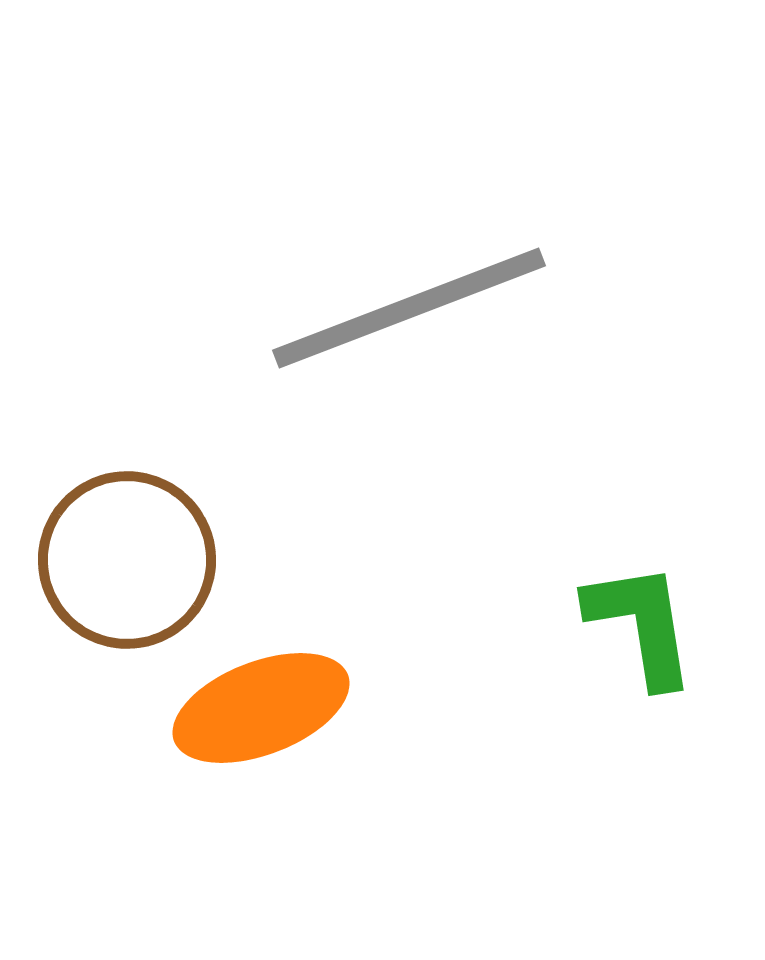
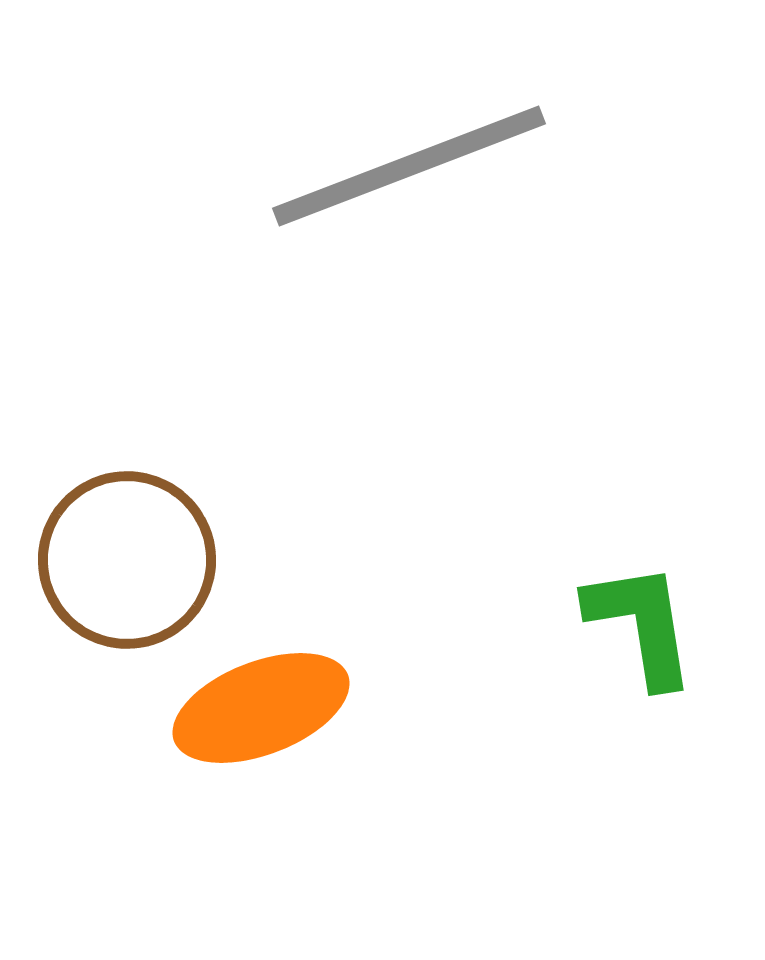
gray line: moved 142 px up
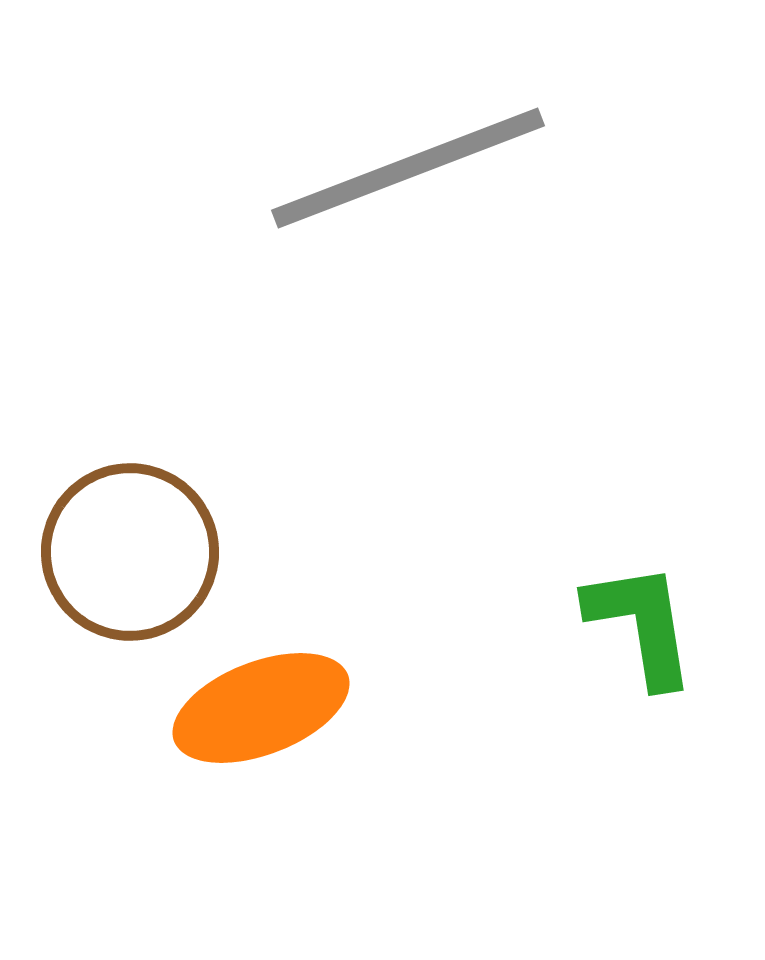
gray line: moved 1 px left, 2 px down
brown circle: moved 3 px right, 8 px up
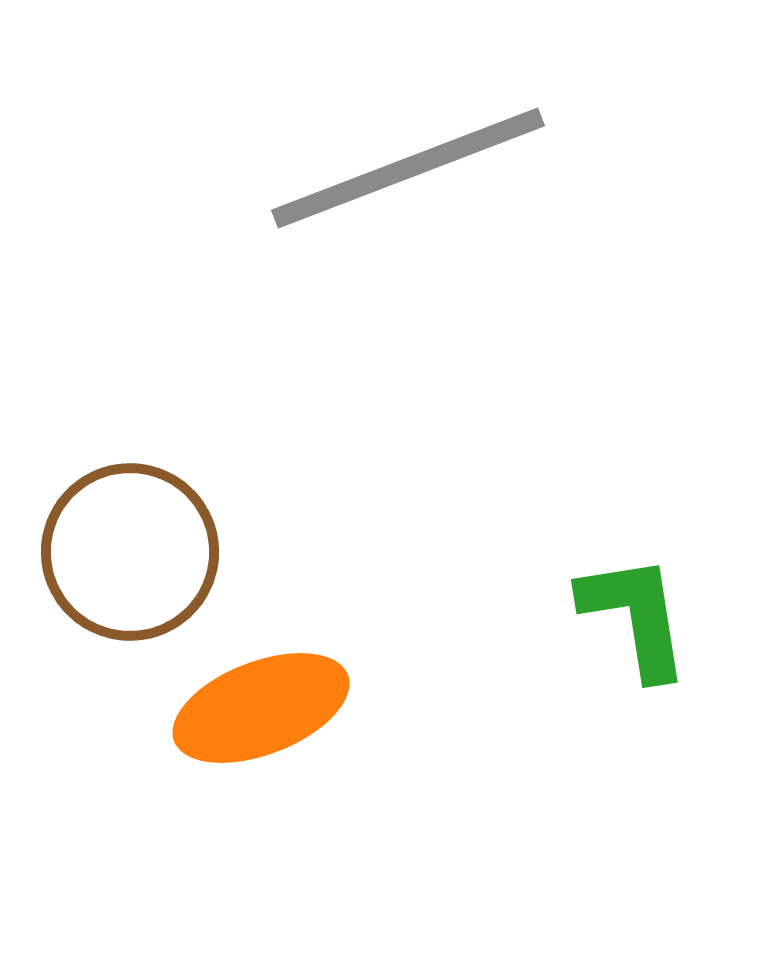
green L-shape: moved 6 px left, 8 px up
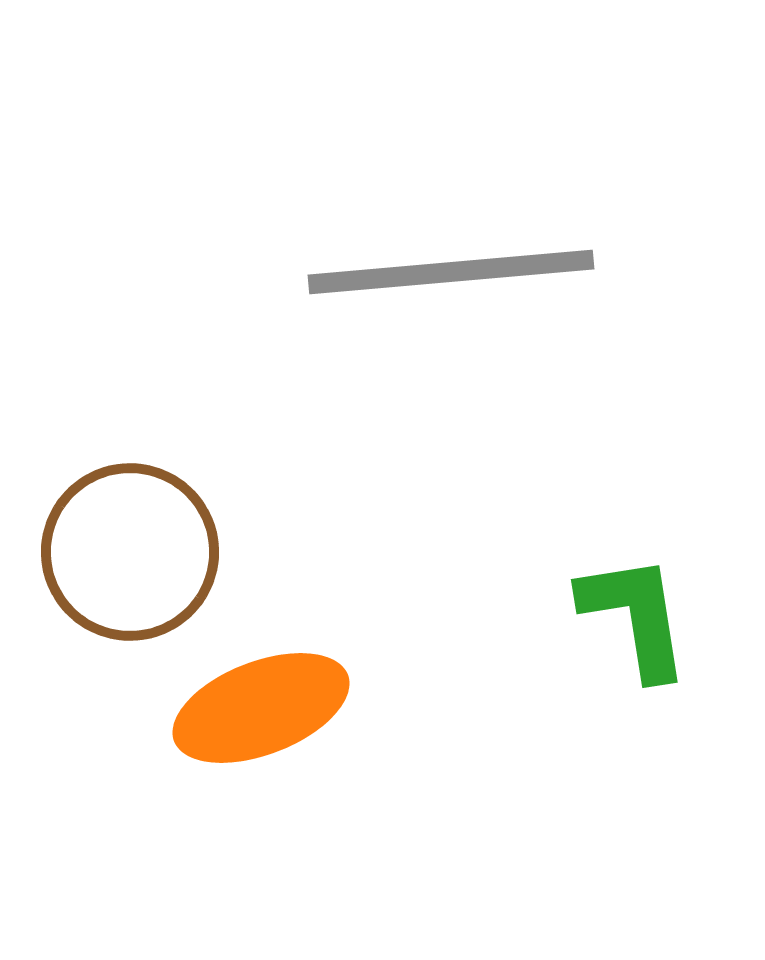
gray line: moved 43 px right, 104 px down; rotated 16 degrees clockwise
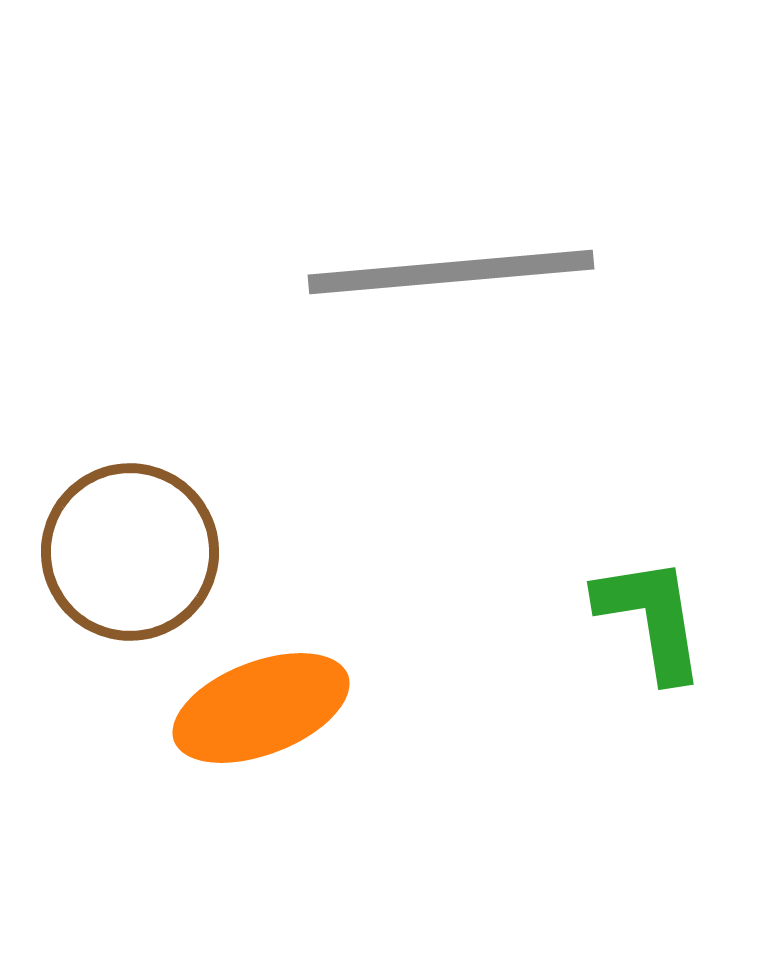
green L-shape: moved 16 px right, 2 px down
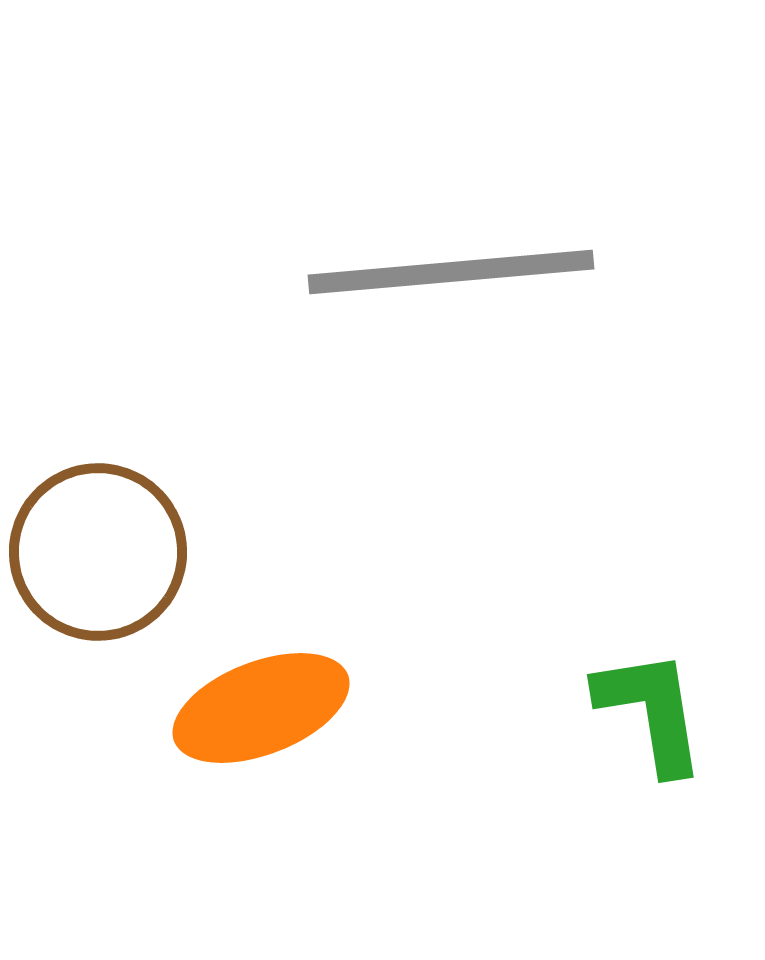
brown circle: moved 32 px left
green L-shape: moved 93 px down
